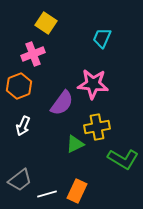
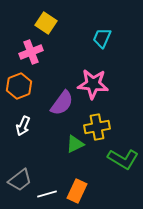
pink cross: moved 2 px left, 2 px up
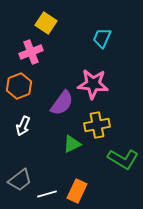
yellow cross: moved 2 px up
green triangle: moved 3 px left
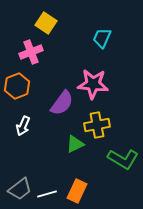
orange hexagon: moved 2 px left
green triangle: moved 3 px right
gray trapezoid: moved 9 px down
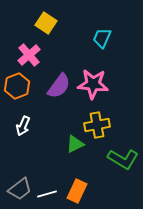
pink cross: moved 2 px left, 3 px down; rotated 20 degrees counterclockwise
purple semicircle: moved 3 px left, 17 px up
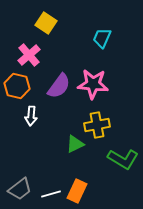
orange hexagon: rotated 25 degrees counterclockwise
white arrow: moved 8 px right, 10 px up; rotated 18 degrees counterclockwise
white line: moved 4 px right
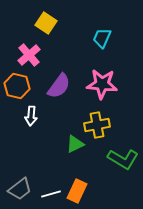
pink star: moved 9 px right
